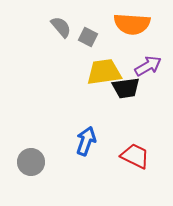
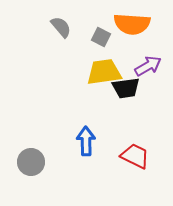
gray square: moved 13 px right
blue arrow: rotated 20 degrees counterclockwise
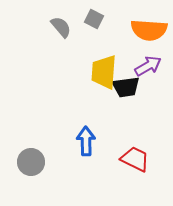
orange semicircle: moved 17 px right, 6 px down
gray square: moved 7 px left, 18 px up
yellow trapezoid: rotated 78 degrees counterclockwise
black trapezoid: moved 1 px up
red trapezoid: moved 3 px down
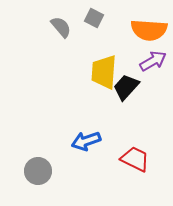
gray square: moved 1 px up
purple arrow: moved 5 px right, 5 px up
black trapezoid: rotated 140 degrees clockwise
blue arrow: rotated 108 degrees counterclockwise
gray circle: moved 7 px right, 9 px down
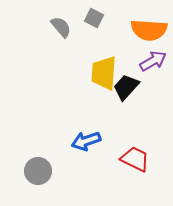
yellow trapezoid: moved 1 px down
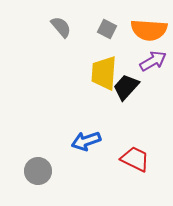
gray square: moved 13 px right, 11 px down
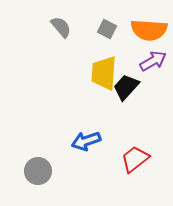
red trapezoid: rotated 64 degrees counterclockwise
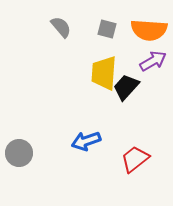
gray square: rotated 12 degrees counterclockwise
gray circle: moved 19 px left, 18 px up
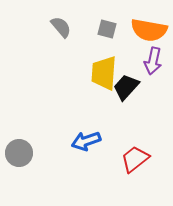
orange semicircle: rotated 6 degrees clockwise
purple arrow: rotated 132 degrees clockwise
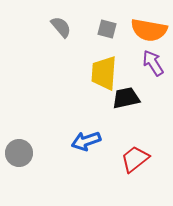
purple arrow: moved 2 px down; rotated 136 degrees clockwise
black trapezoid: moved 11 px down; rotated 36 degrees clockwise
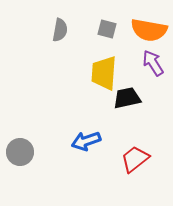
gray semicircle: moved 1 px left, 3 px down; rotated 50 degrees clockwise
black trapezoid: moved 1 px right
gray circle: moved 1 px right, 1 px up
